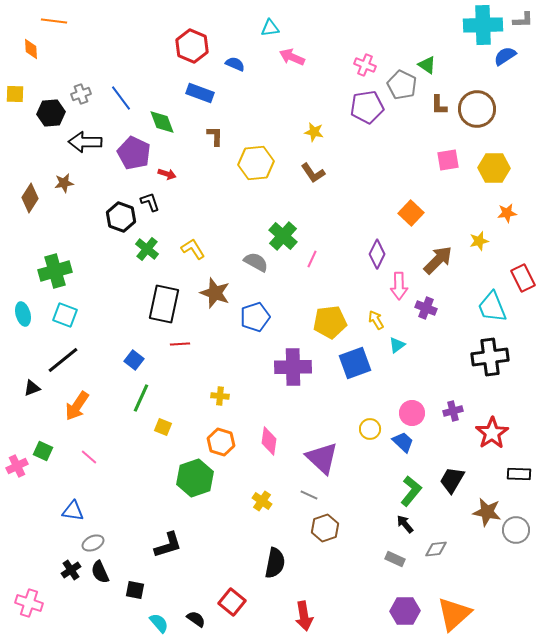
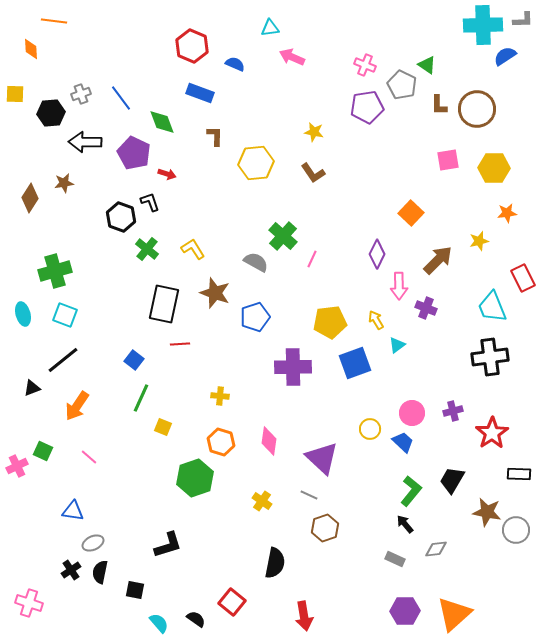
black semicircle at (100, 572): rotated 35 degrees clockwise
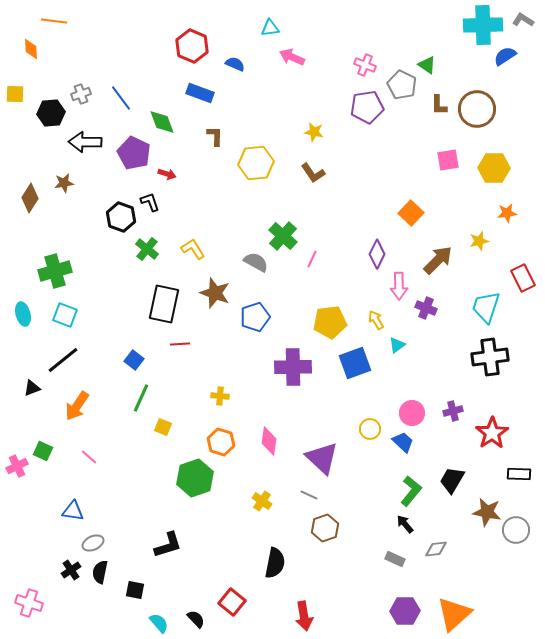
gray L-shape at (523, 20): rotated 145 degrees counterclockwise
cyan trapezoid at (492, 307): moved 6 px left; rotated 40 degrees clockwise
black semicircle at (196, 619): rotated 12 degrees clockwise
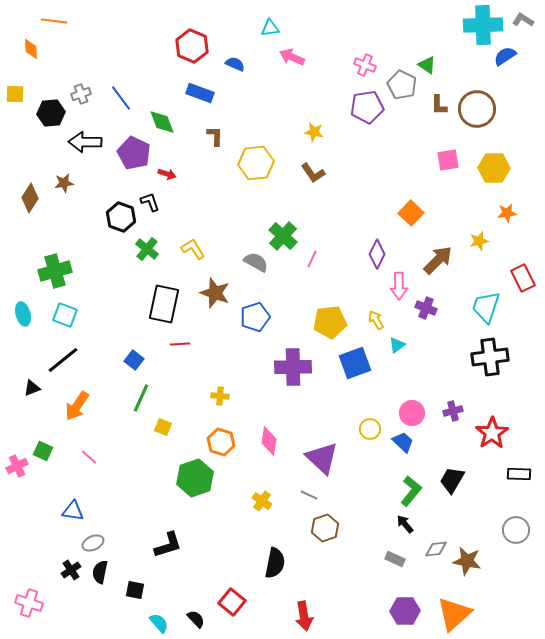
brown star at (487, 512): moved 20 px left, 49 px down
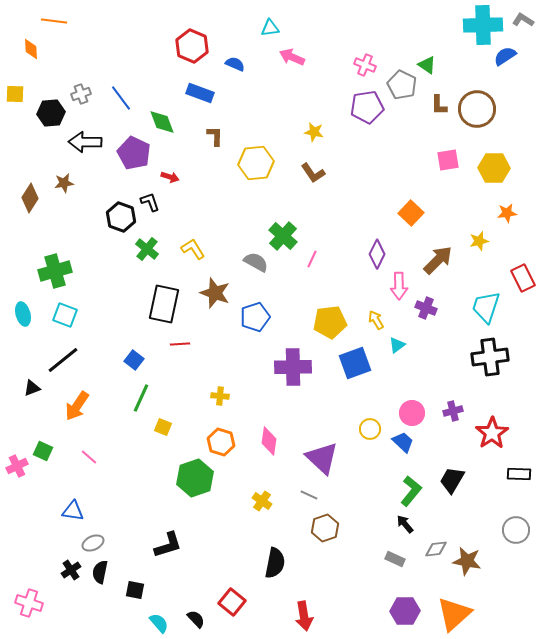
red arrow at (167, 174): moved 3 px right, 3 px down
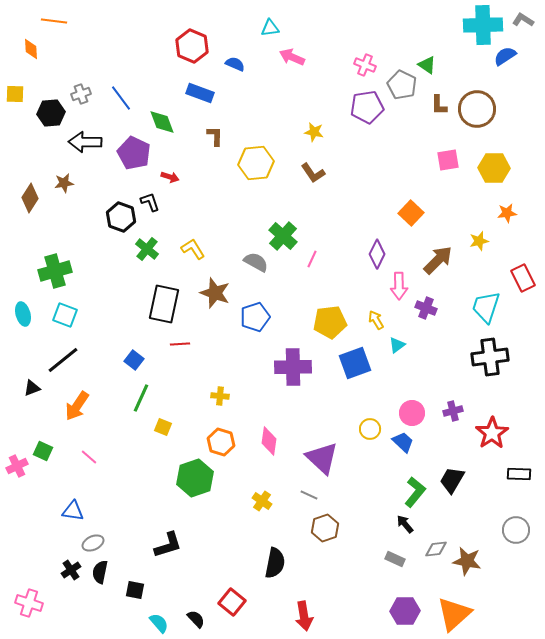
green L-shape at (411, 491): moved 4 px right, 1 px down
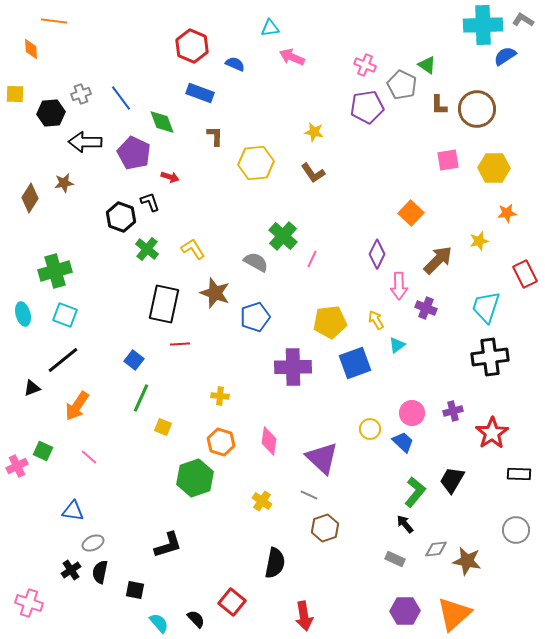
red rectangle at (523, 278): moved 2 px right, 4 px up
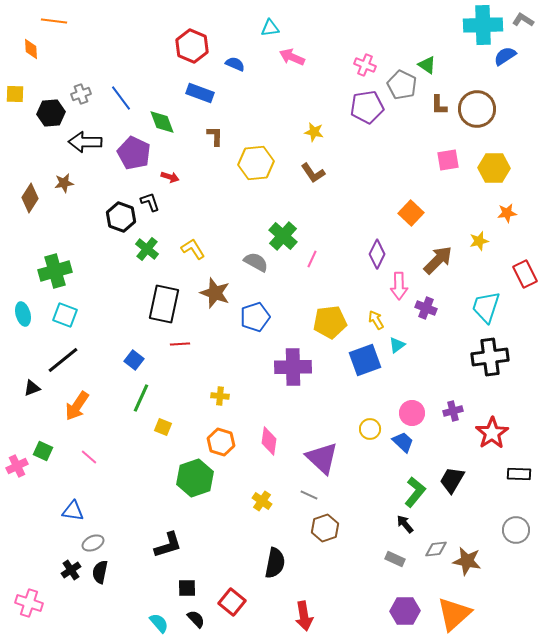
blue square at (355, 363): moved 10 px right, 3 px up
black square at (135, 590): moved 52 px right, 2 px up; rotated 12 degrees counterclockwise
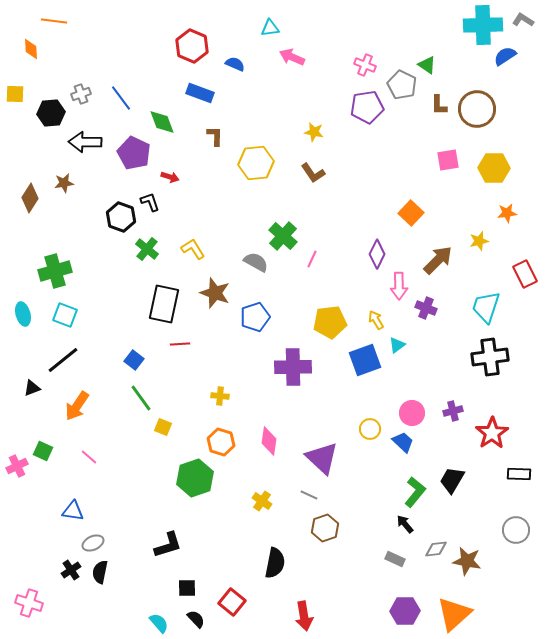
green line at (141, 398): rotated 60 degrees counterclockwise
